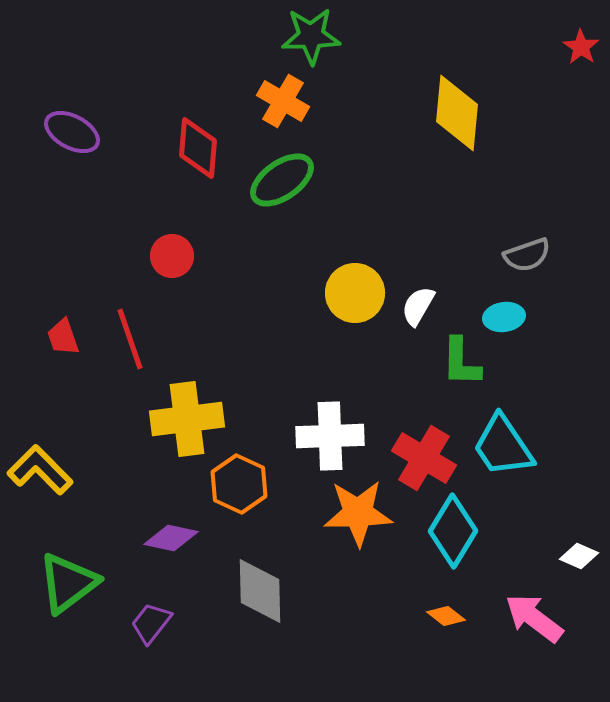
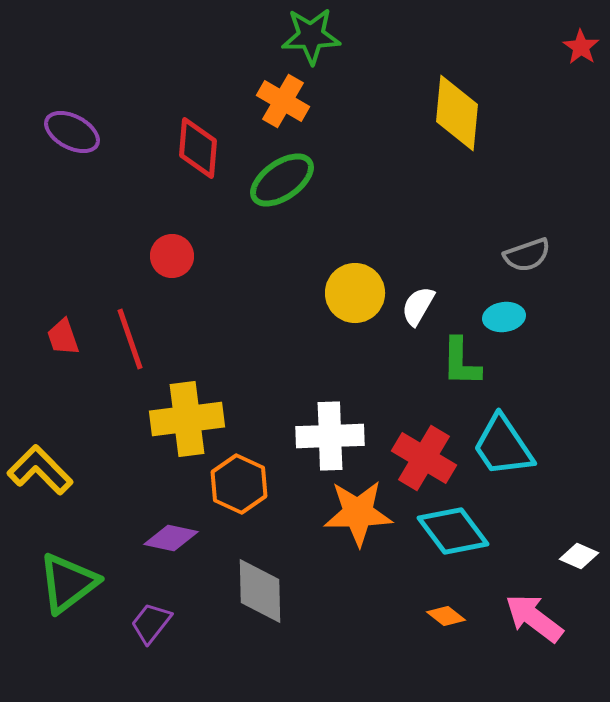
cyan diamond: rotated 68 degrees counterclockwise
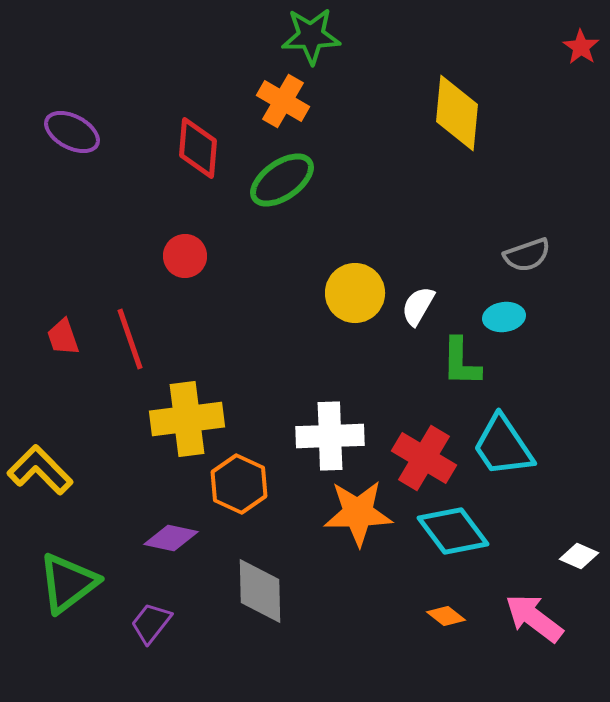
red circle: moved 13 px right
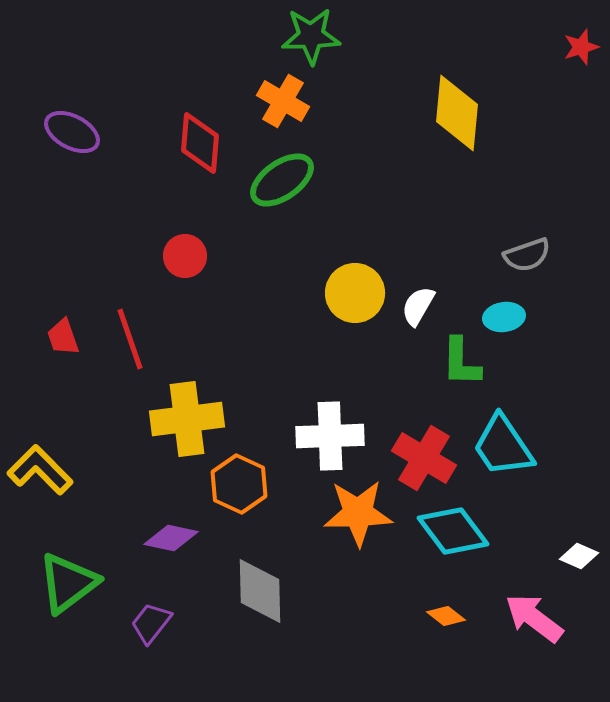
red star: rotated 21 degrees clockwise
red diamond: moved 2 px right, 5 px up
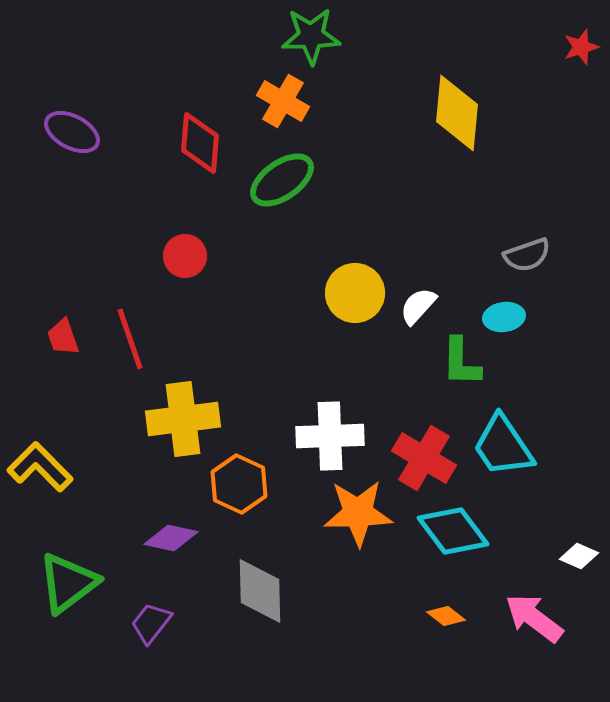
white semicircle: rotated 12 degrees clockwise
yellow cross: moved 4 px left
yellow L-shape: moved 3 px up
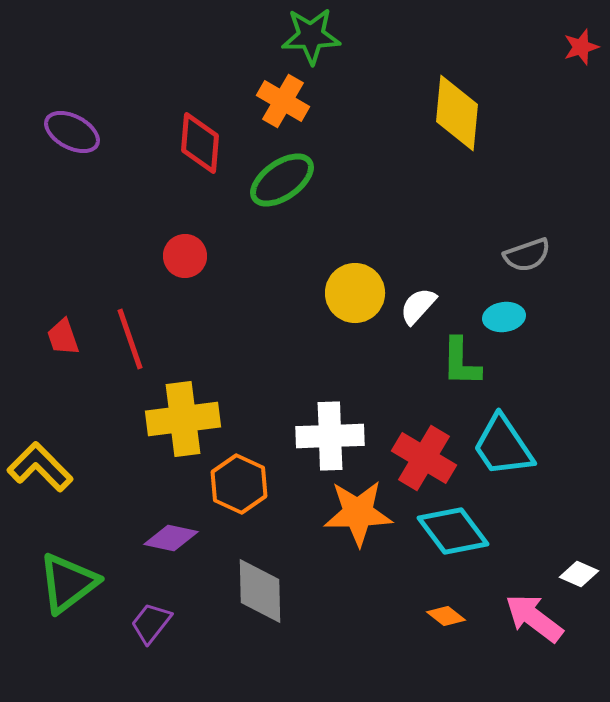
white diamond: moved 18 px down
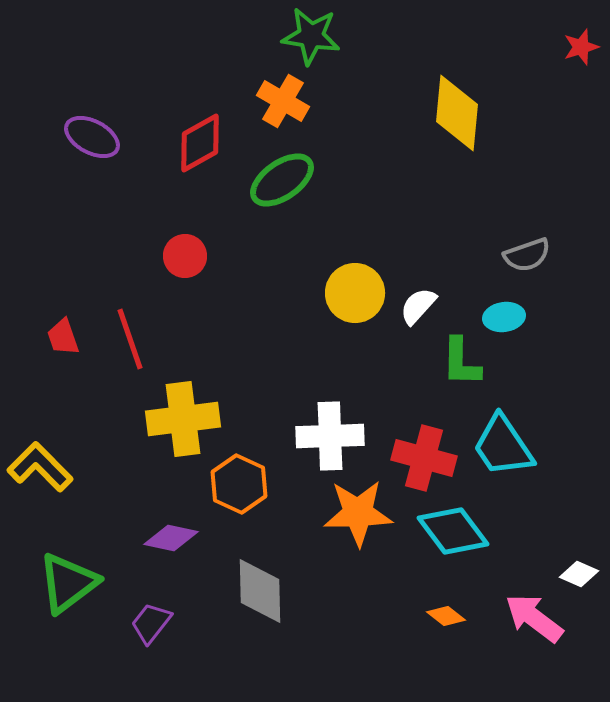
green star: rotated 10 degrees clockwise
purple ellipse: moved 20 px right, 5 px down
red diamond: rotated 56 degrees clockwise
red cross: rotated 16 degrees counterclockwise
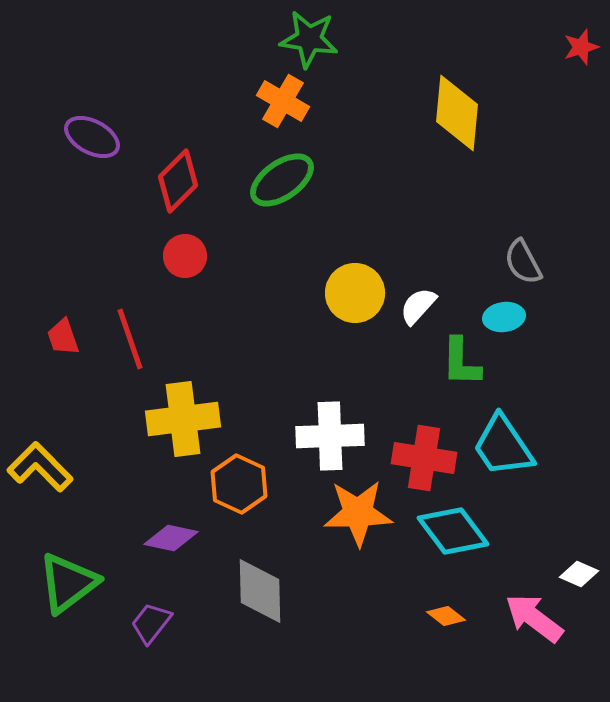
green star: moved 2 px left, 3 px down
red diamond: moved 22 px left, 38 px down; rotated 16 degrees counterclockwise
gray semicircle: moved 4 px left, 7 px down; rotated 81 degrees clockwise
red cross: rotated 6 degrees counterclockwise
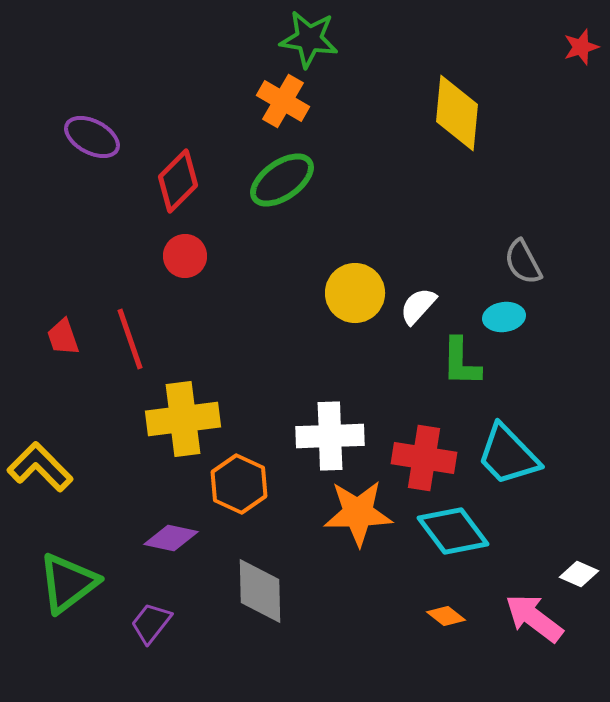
cyan trapezoid: moved 5 px right, 9 px down; rotated 10 degrees counterclockwise
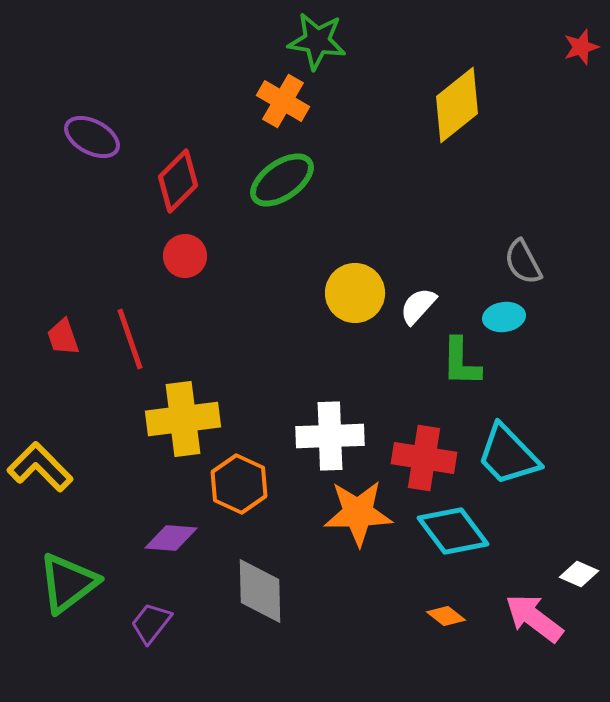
green star: moved 8 px right, 2 px down
yellow diamond: moved 8 px up; rotated 46 degrees clockwise
purple diamond: rotated 8 degrees counterclockwise
